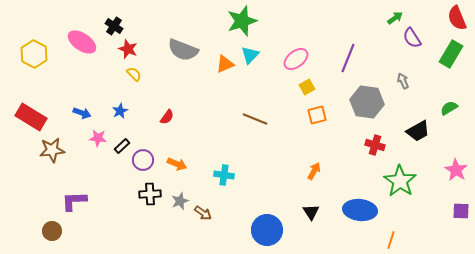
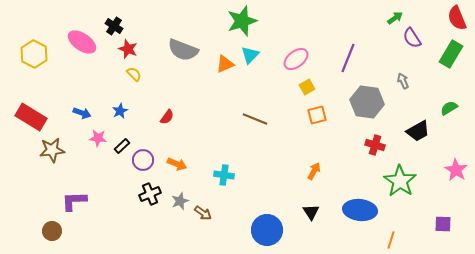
black cross at (150, 194): rotated 20 degrees counterclockwise
purple square at (461, 211): moved 18 px left, 13 px down
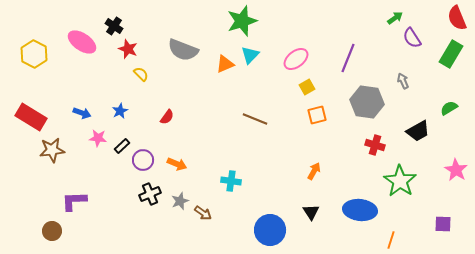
yellow semicircle at (134, 74): moved 7 px right
cyan cross at (224, 175): moved 7 px right, 6 px down
blue circle at (267, 230): moved 3 px right
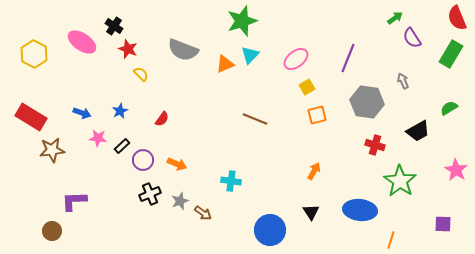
red semicircle at (167, 117): moved 5 px left, 2 px down
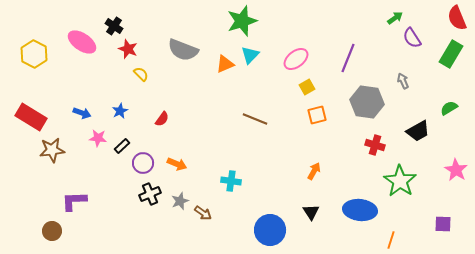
purple circle at (143, 160): moved 3 px down
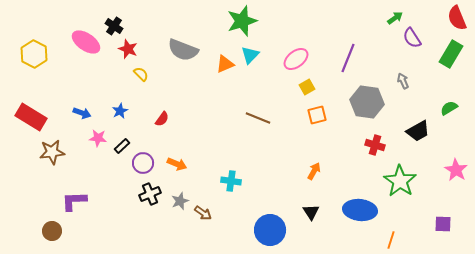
pink ellipse at (82, 42): moved 4 px right
brown line at (255, 119): moved 3 px right, 1 px up
brown star at (52, 150): moved 2 px down
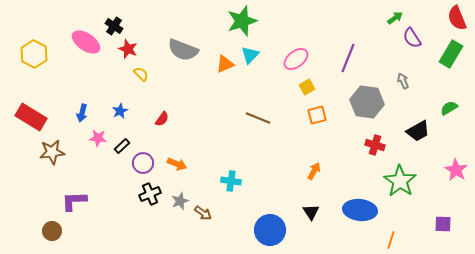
blue arrow at (82, 113): rotated 84 degrees clockwise
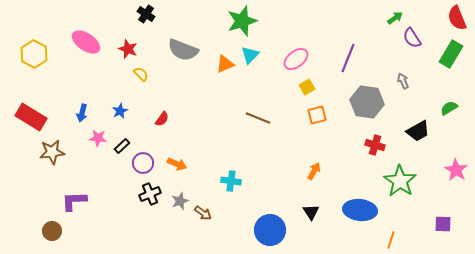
black cross at (114, 26): moved 32 px right, 12 px up
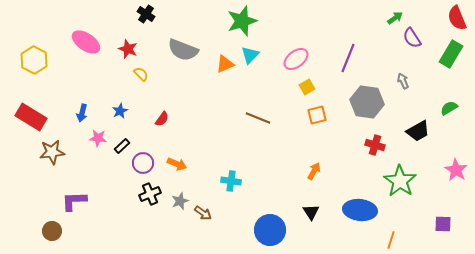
yellow hexagon at (34, 54): moved 6 px down
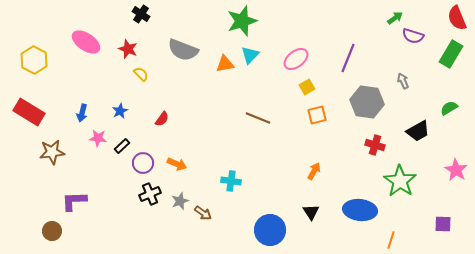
black cross at (146, 14): moved 5 px left
purple semicircle at (412, 38): moved 1 px right, 2 px up; rotated 40 degrees counterclockwise
orange triangle at (225, 64): rotated 12 degrees clockwise
red rectangle at (31, 117): moved 2 px left, 5 px up
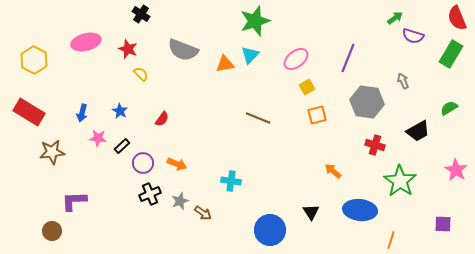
green star at (242, 21): moved 13 px right
pink ellipse at (86, 42): rotated 48 degrees counterclockwise
blue star at (120, 111): rotated 14 degrees counterclockwise
orange arrow at (314, 171): moved 19 px right; rotated 78 degrees counterclockwise
